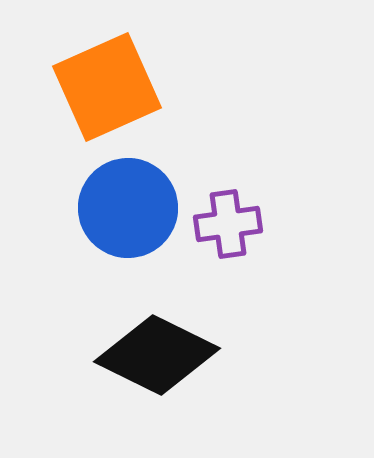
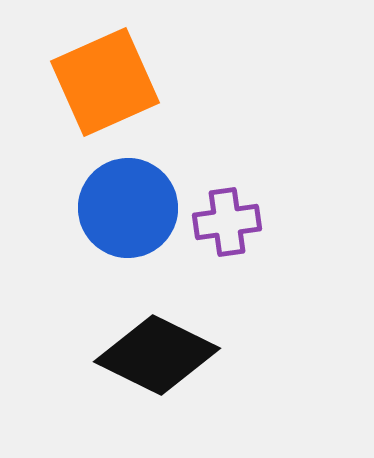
orange square: moved 2 px left, 5 px up
purple cross: moved 1 px left, 2 px up
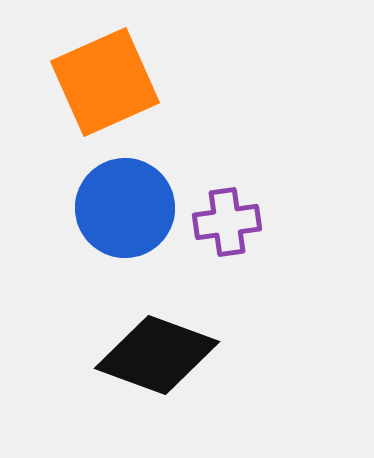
blue circle: moved 3 px left
black diamond: rotated 6 degrees counterclockwise
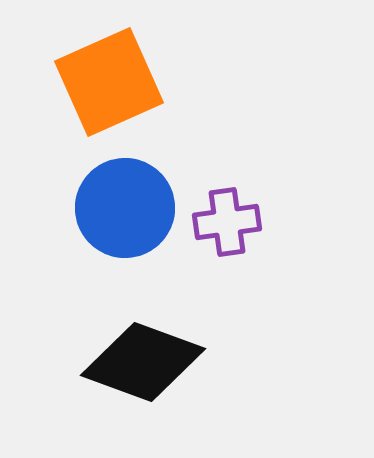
orange square: moved 4 px right
black diamond: moved 14 px left, 7 px down
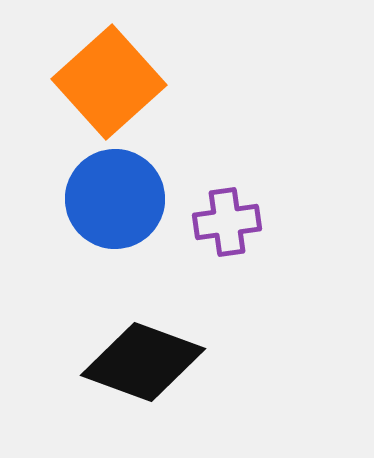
orange square: rotated 18 degrees counterclockwise
blue circle: moved 10 px left, 9 px up
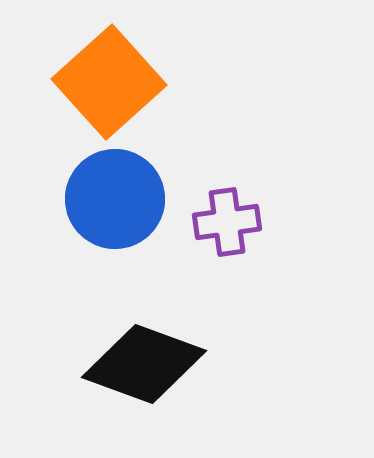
black diamond: moved 1 px right, 2 px down
